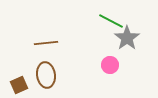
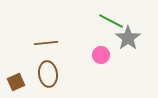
gray star: moved 1 px right
pink circle: moved 9 px left, 10 px up
brown ellipse: moved 2 px right, 1 px up
brown square: moved 3 px left, 3 px up
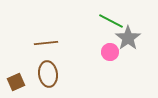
pink circle: moved 9 px right, 3 px up
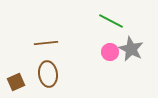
gray star: moved 3 px right, 11 px down; rotated 10 degrees counterclockwise
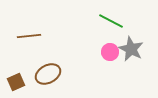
brown line: moved 17 px left, 7 px up
brown ellipse: rotated 70 degrees clockwise
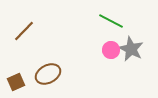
brown line: moved 5 px left, 5 px up; rotated 40 degrees counterclockwise
pink circle: moved 1 px right, 2 px up
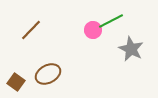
green line: rotated 55 degrees counterclockwise
brown line: moved 7 px right, 1 px up
pink circle: moved 18 px left, 20 px up
brown square: rotated 30 degrees counterclockwise
